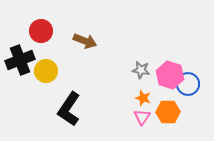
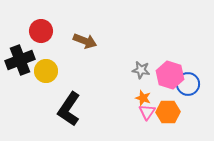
pink triangle: moved 5 px right, 5 px up
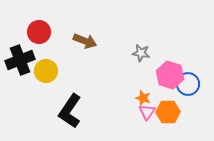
red circle: moved 2 px left, 1 px down
gray star: moved 17 px up
black L-shape: moved 1 px right, 2 px down
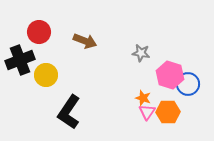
yellow circle: moved 4 px down
black L-shape: moved 1 px left, 1 px down
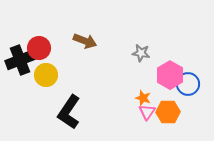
red circle: moved 16 px down
pink hexagon: rotated 12 degrees clockwise
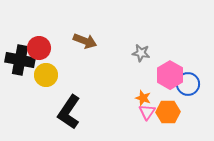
black cross: rotated 32 degrees clockwise
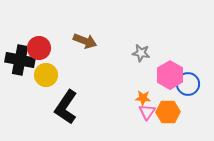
orange star: rotated 14 degrees counterclockwise
black L-shape: moved 3 px left, 5 px up
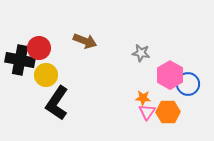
black L-shape: moved 9 px left, 4 px up
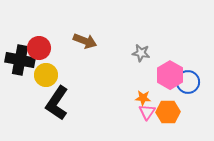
blue circle: moved 2 px up
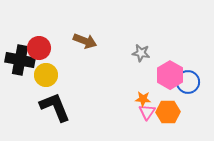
orange star: moved 1 px down
black L-shape: moved 2 px left, 4 px down; rotated 124 degrees clockwise
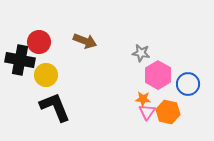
red circle: moved 6 px up
pink hexagon: moved 12 px left
blue circle: moved 2 px down
orange hexagon: rotated 15 degrees clockwise
